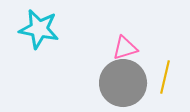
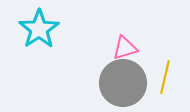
cyan star: rotated 27 degrees clockwise
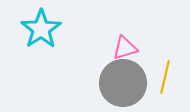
cyan star: moved 2 px right
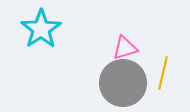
yellow line: moved 2 px left, 4 px up
